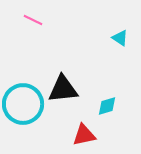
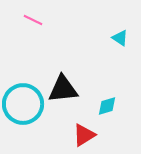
red triangle: rotated 20 degrees counterclockwise
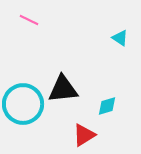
pink line: moved 4 px left
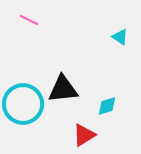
cyan triangle: moved 1 px up
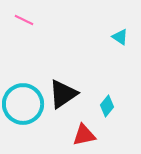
pink line: moved 5 px left
black triangle: moved 5 px down; rotated 28 degrees counterclockwise
cyan diamond: rotated 35 degrees counterclockwise
red triangle: rotated 20 degrees clockwise
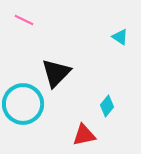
black triangle: moved 7 px left, 21 px up; rotated 12 degrees counterclockwise
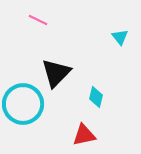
pink line: moved 14 px right
cyan triangle: rotated 18 degrees clockwise
cyan diamond: moved 11 px left, 9 px up; rotated 25 degrees counterclockwise
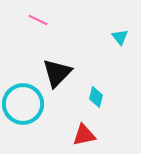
black triangle: moved 1 px right
